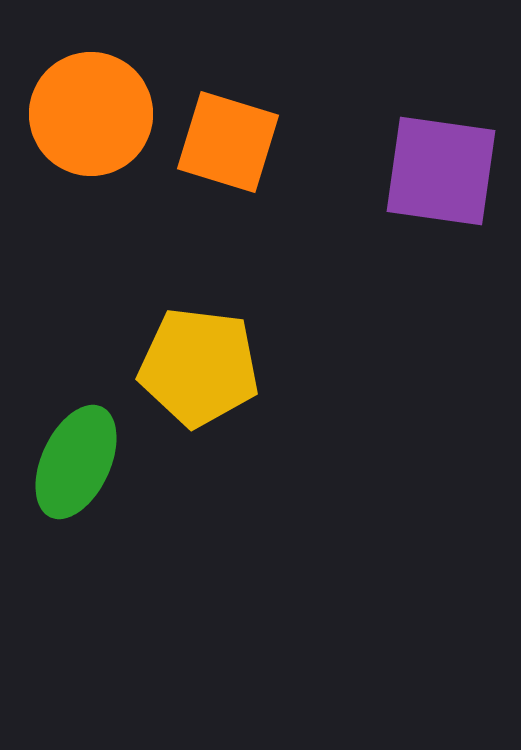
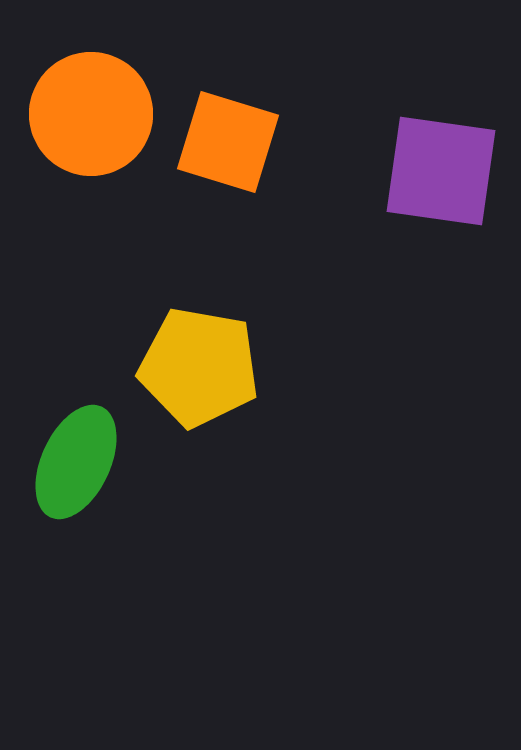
yellow pentagon: rotated 3 degrees clockwise
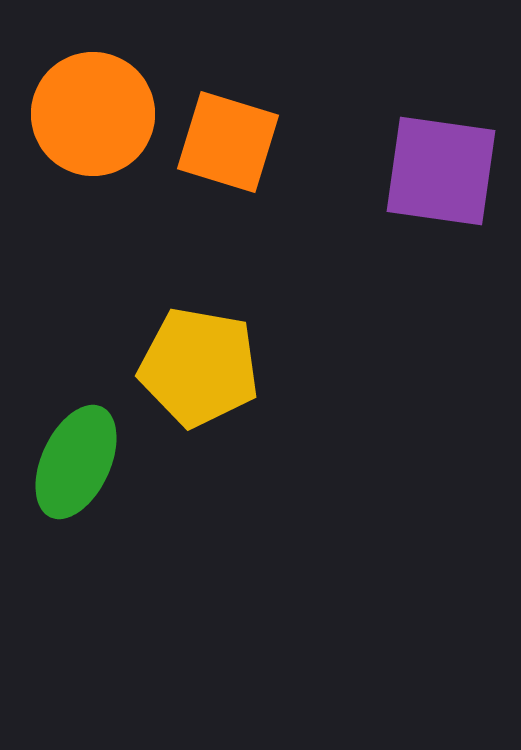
orange circle: moved 2 px right
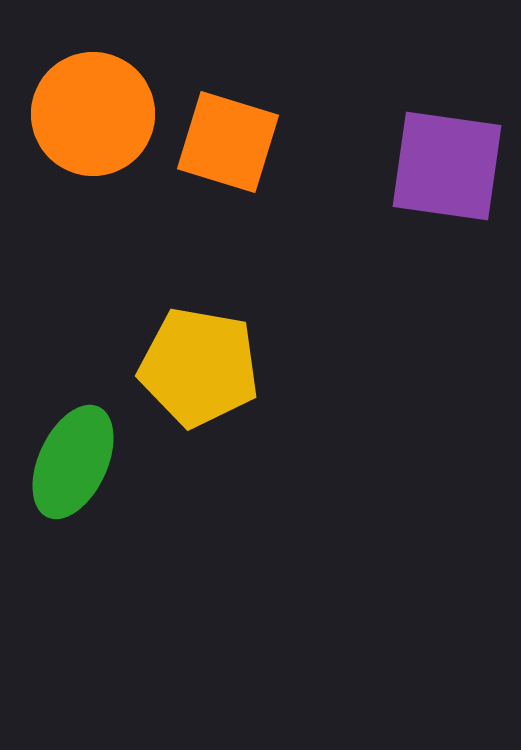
purple square: moved 6 px right, 5 px up
green ellipse: moved 3 px left
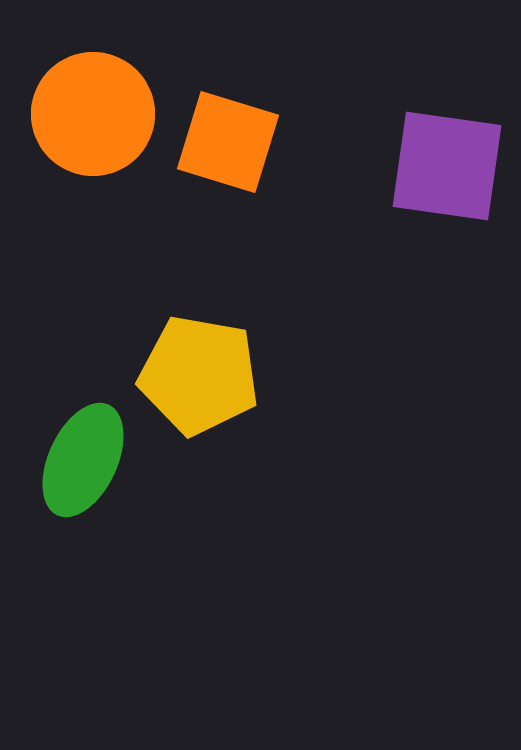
yellow pentagon: moved 8 px down
green ellipse: moved 10 px right, 2 px up
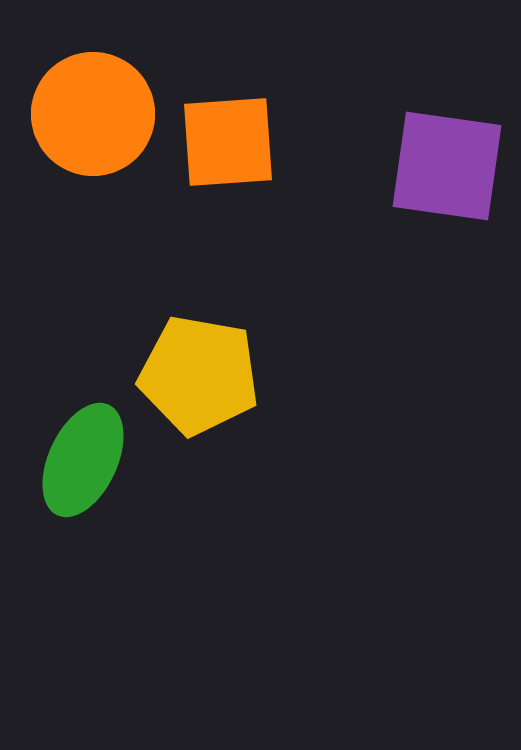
orange square: rotated 21 degrees counterclockwise
